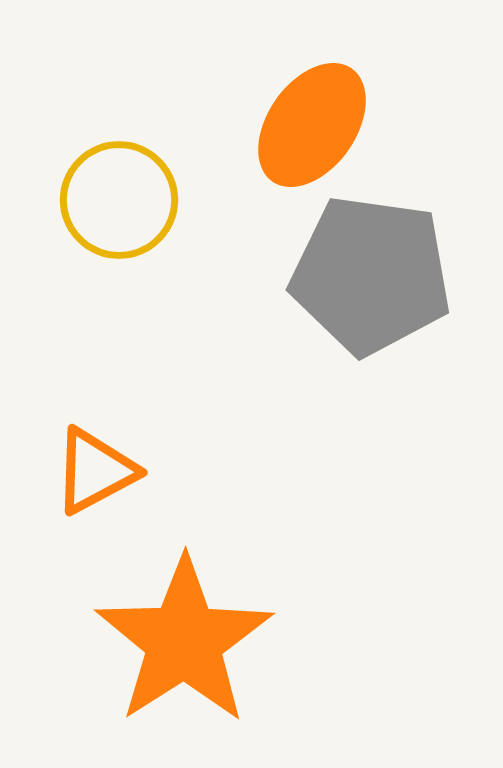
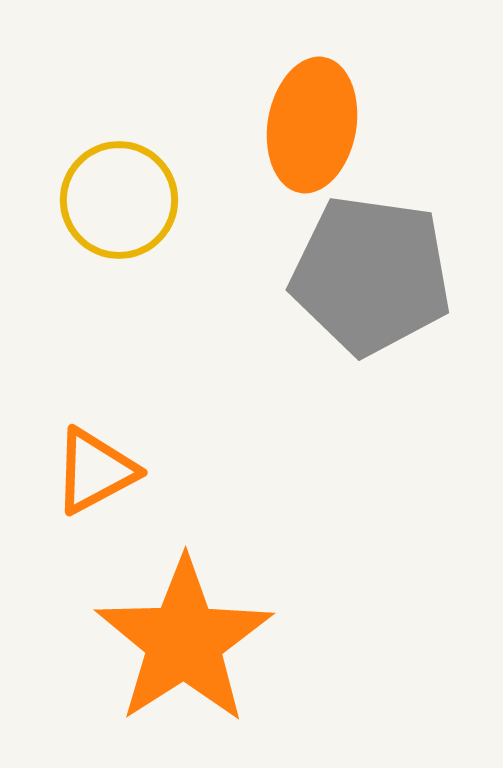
orange ellipse: rotated 25 degrees counterclockwise
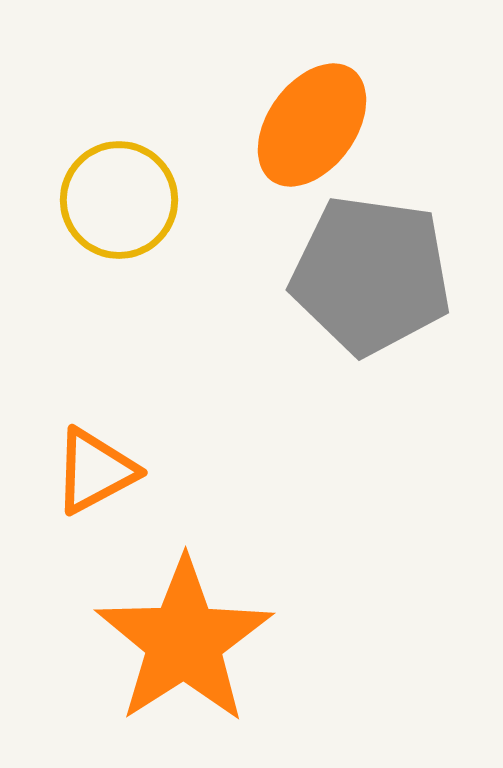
orange ellipse: rotated 26 degrees clockwise
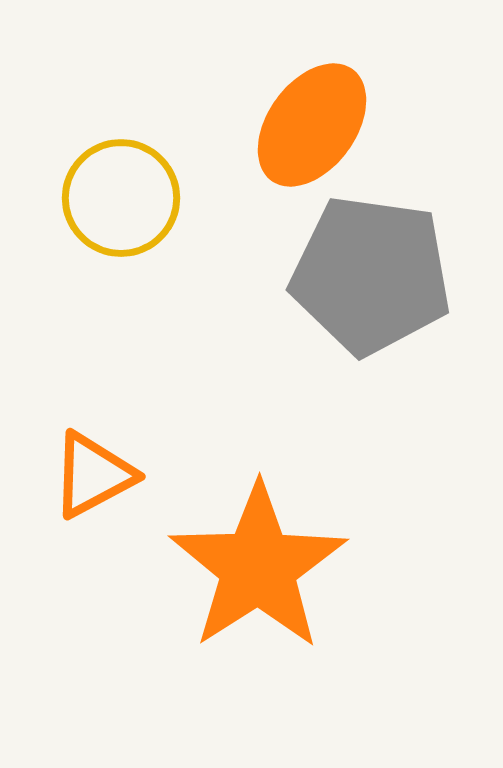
yellow circle: moved 2 px right, 2 px up
orange triangle: moved 2 px left, 4 px down
orange star: moved 74 px right, 74 px up
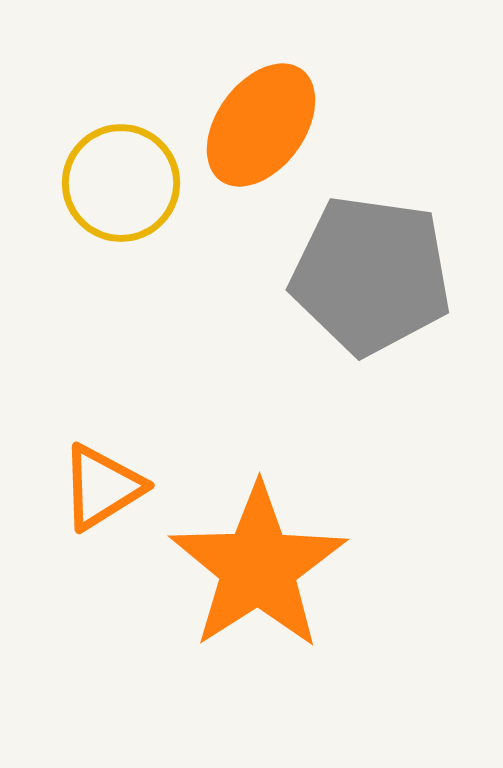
orange ellipse: moved 51 px left
yellow circle: moved 15 px up
orange triangle: moved 9 px right, 12 px down; rotated 4 degrees counterclockwise
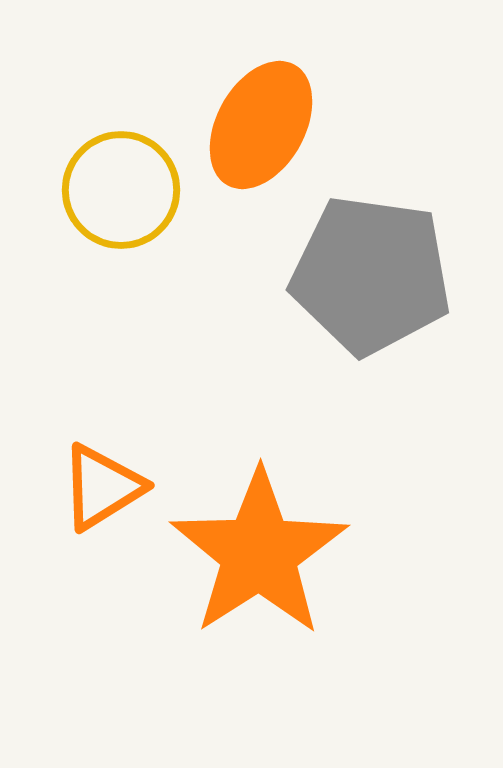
orange ellipse: rotated 7 degrees counterclockwise
yellow circle: moved 7 px down
orange star: moved 1 px right, 14 px up
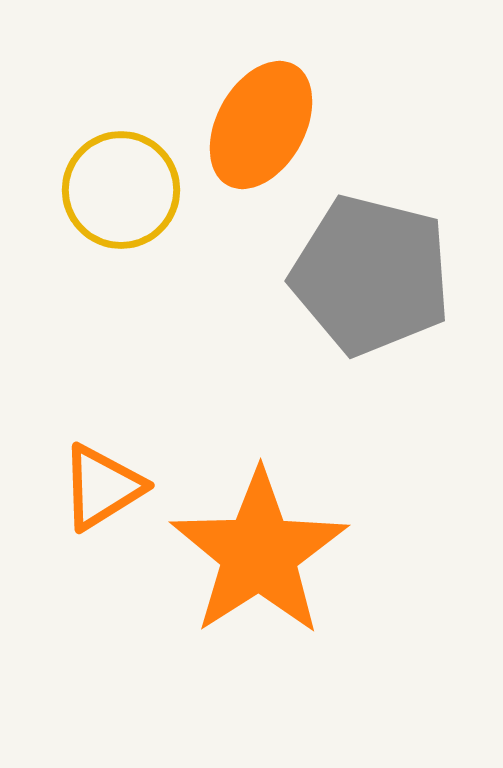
gray pentagon: rotated 6 degrees clockwise
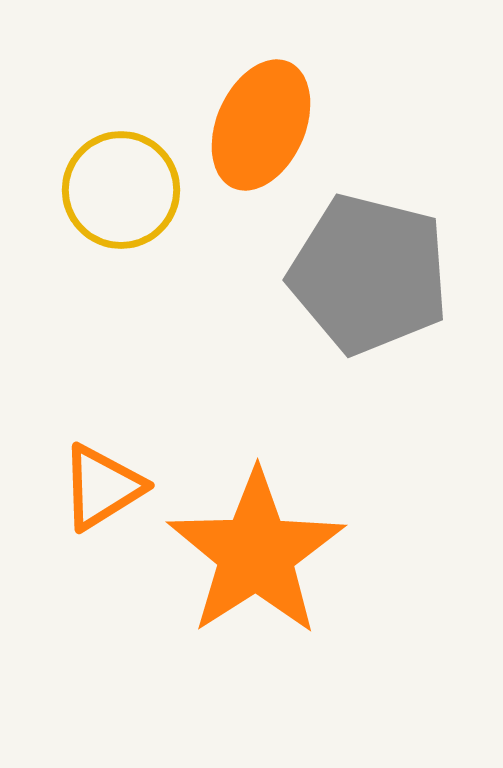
orange ellipse: rotated 5 degrees counterclockwise
gray pentagon: moved 2 px left, 1 px up
orange star: moved 3 px left
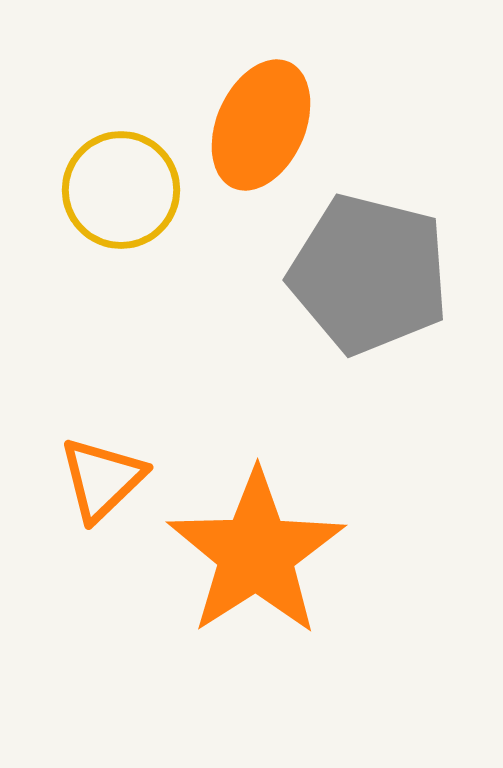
orange triangle: moved 8 px up; rotated 12 degrees counterclockwise
